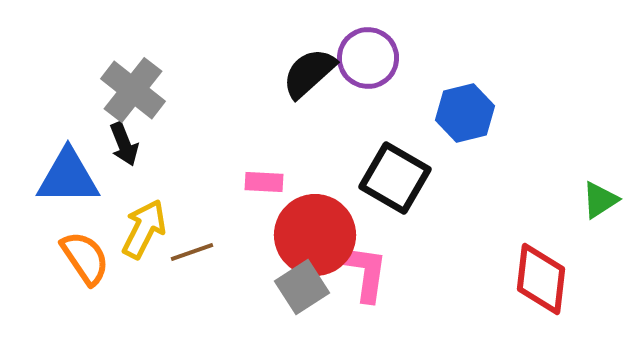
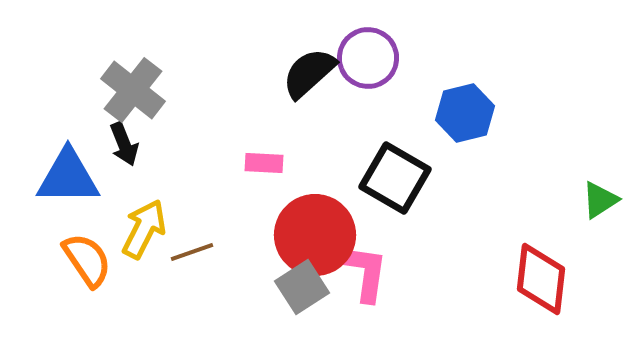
pink rectangle: moved 19 px up
orange semicircle: moved 2 px right, 2 px down
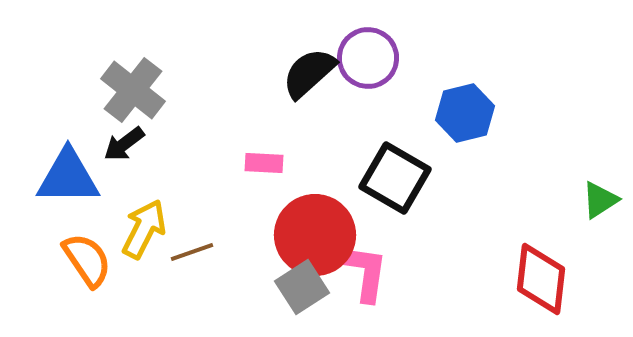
black arrow: rotated 75 degrees clockwise
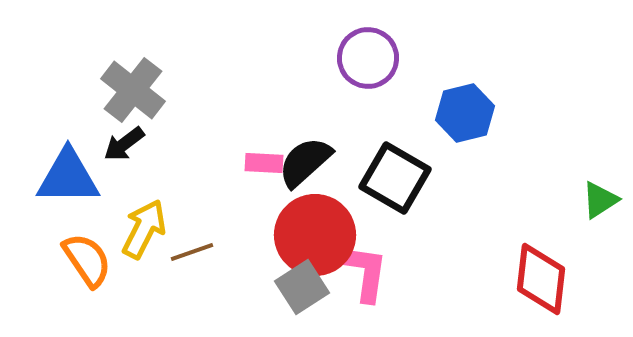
black semicircle: moved 4 px left, 89 px down
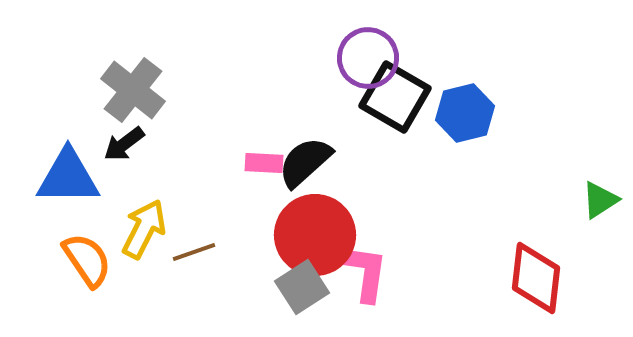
black square: moved 81 px up
brown line: moved 2 px right
red diamond: moved 5 px left, 1 px up
